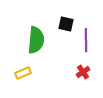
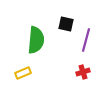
purple line: rotated 15 degrees clockwise
red cross: rotated 16 degrees clockwise
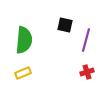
black square: moved 1 px left, 1 px down
green semicircle: moved 12 px left
red cross: moved 4 px right
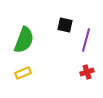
green semicircle: rotated 16 degrees clockwise
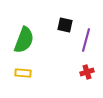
yellow rectangle: rotated 28 degrees clockwise
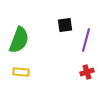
black square: rotated 21 degrees counterclockwise
green semicircle: moved 5 px left
yellow rectangle: moved 2 px left, 1 px up
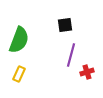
purple line: moved 15 px left, 15 px down
yellow rectangle: moved 2 px left, 2 px down; rotated 70 degrees counterclockwise
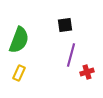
yellow rectangle: moved 1 px up
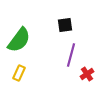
green semicircle: rotated 16 degrees clockwise
red cross: moved 2 px down; rotated 16 degrees counterclockwise
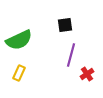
green semicircle: rotated 28 degrees clockwise
